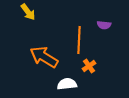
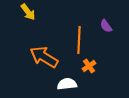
purple semicircle: moved 2 px right, 1 px down; rotated 48 degrees clockwise
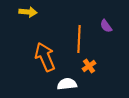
yellow arrow: rotated 48 degrees counterclockwise
orange line: moved 1 px up
orange arrow: moved 1 px right; rotated 36 degrees clockwise
